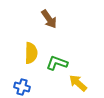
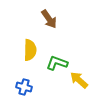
yellow semicircle: moved 1 px left, 3 px up
yellow arrow: moved 1 px right, 3 px up
blue cross: moved 2 px right
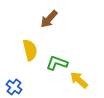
brown arrow: rotated 78 degrees clockwise
yellow semicircle: rotated 15 degrees counterclockwise
blue cross: moved 10 px left; rotated 21 degrees clockwise
